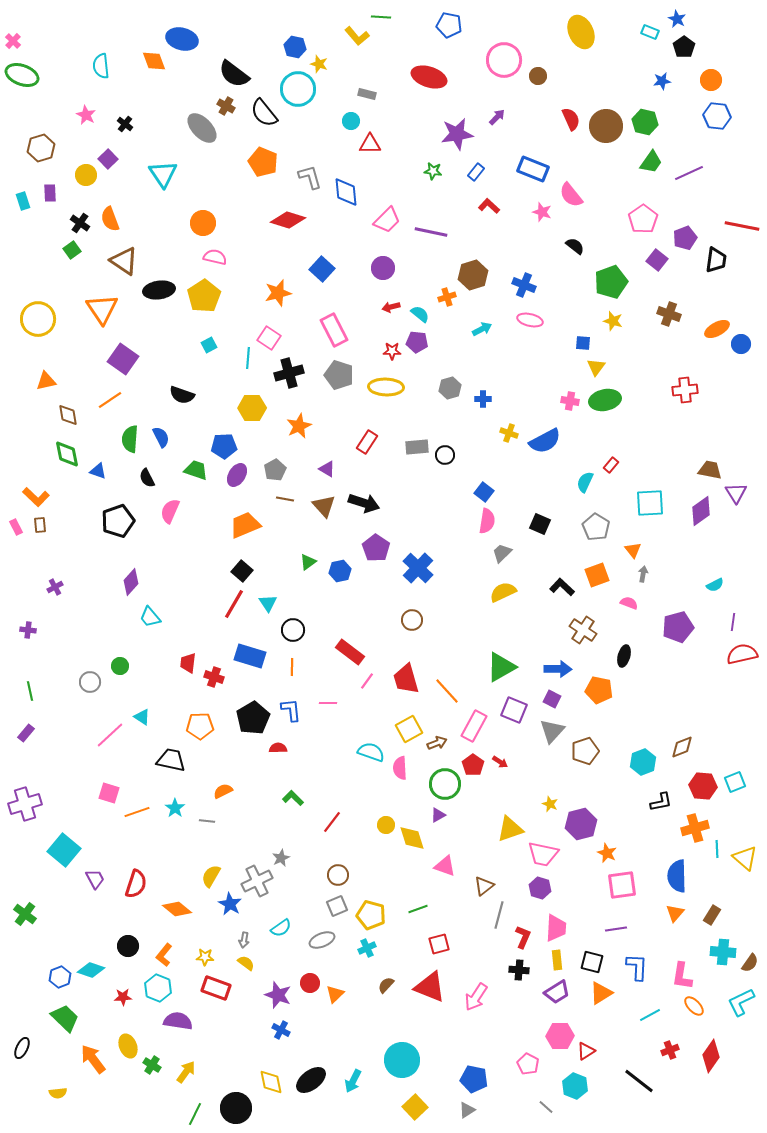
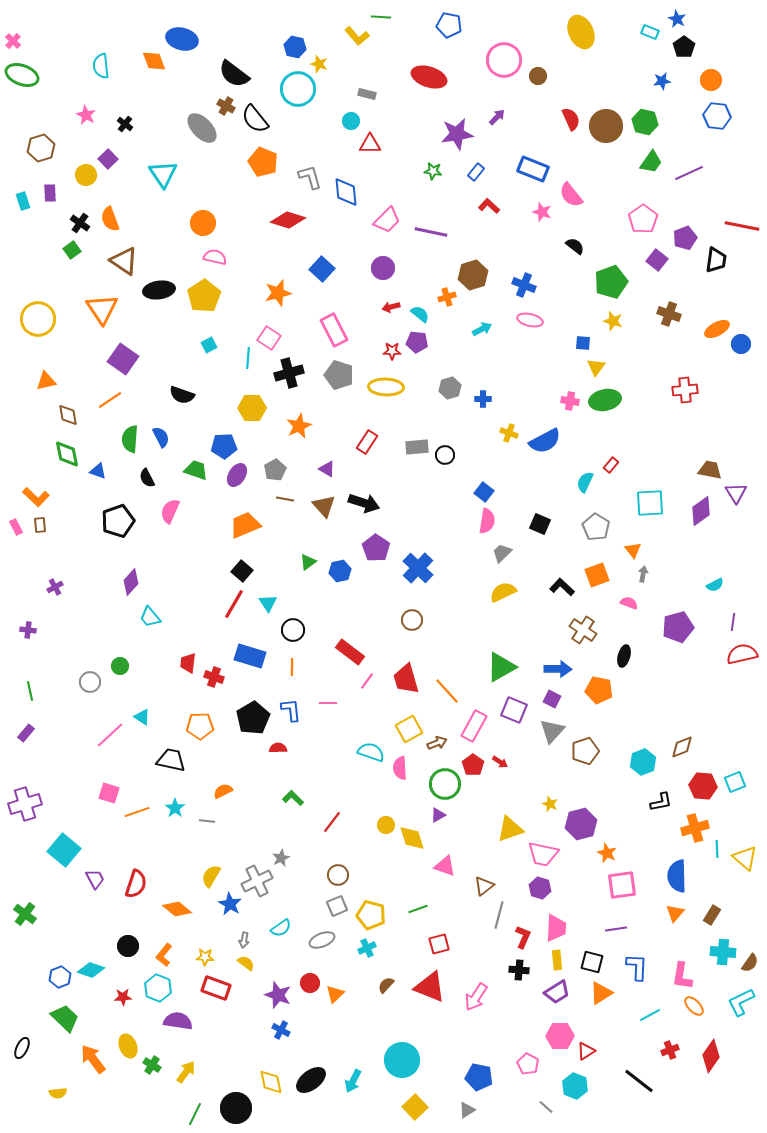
black semicircle at (264, 113): moved 9 px left, 6 px down
blue pentagon at (474, 1079): moved 5 px right, 2 px up
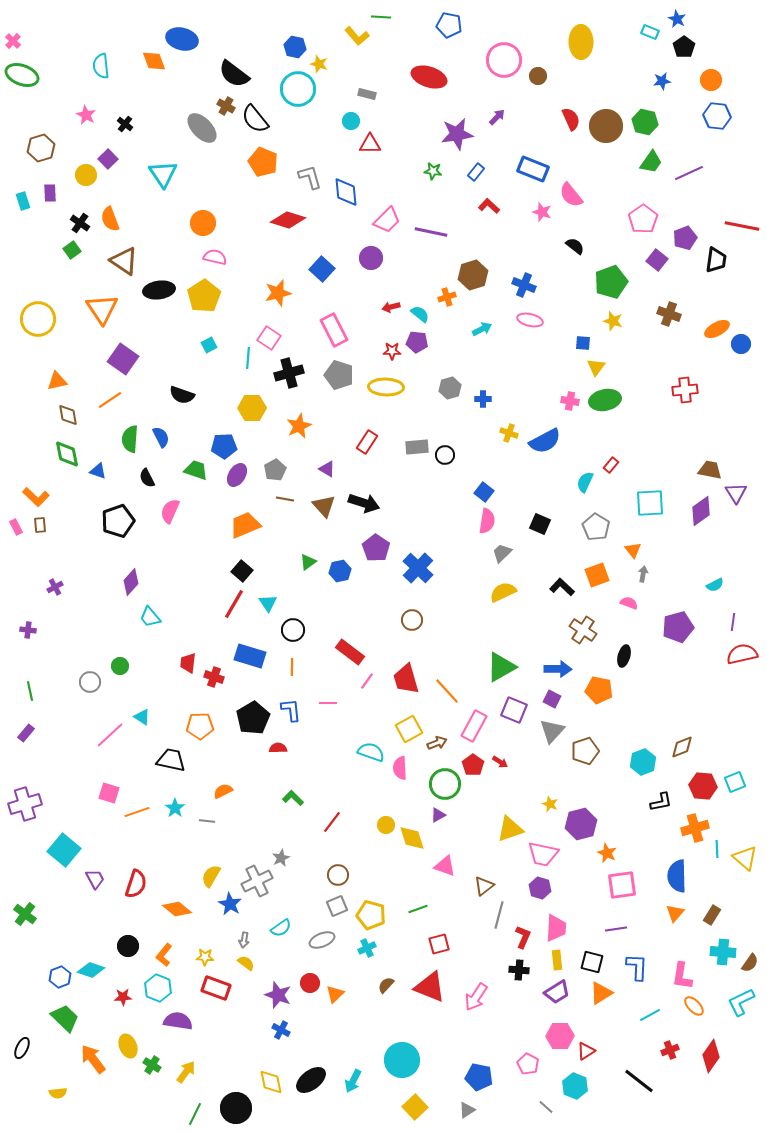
yellow ellipse at (581, 32): moved 10 px down; rotated 24 degrees clockwise
purple circle at (383, 268): moved 12 px left, 10 px up
orange triangle at (46, 381): moved 11 px right
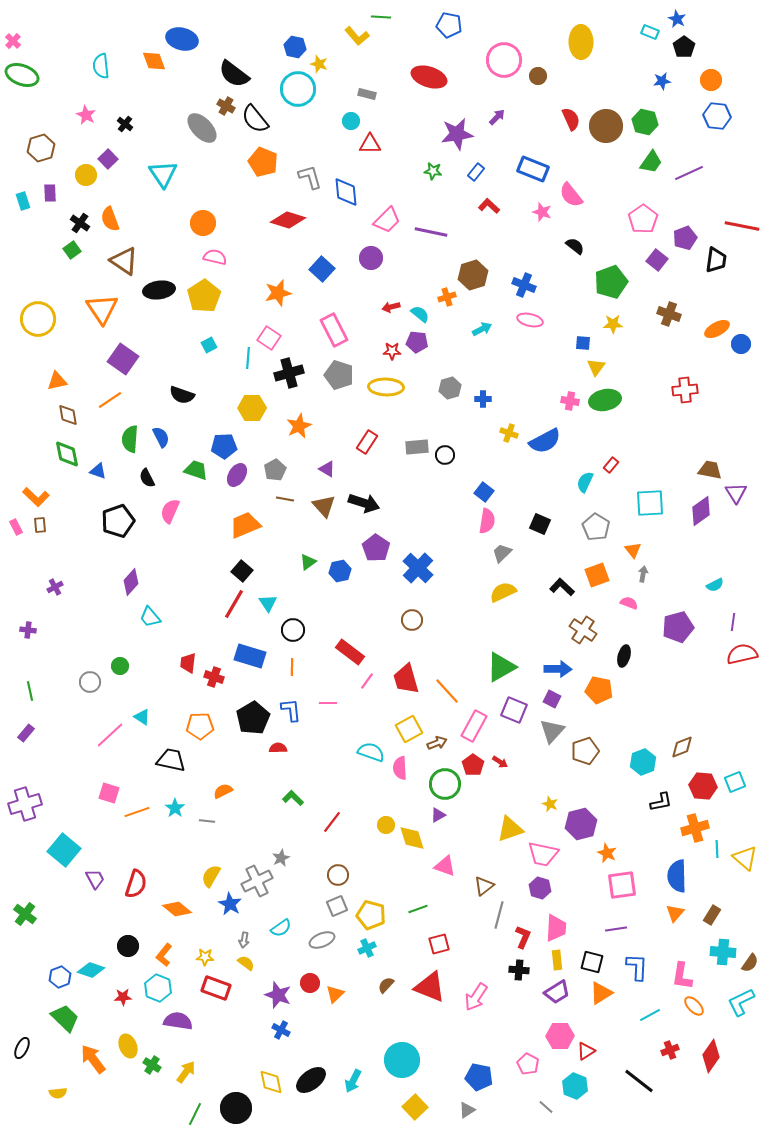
yellow star at (613, 321): moved 3 px down; rotated 18 degrees counterclockwise
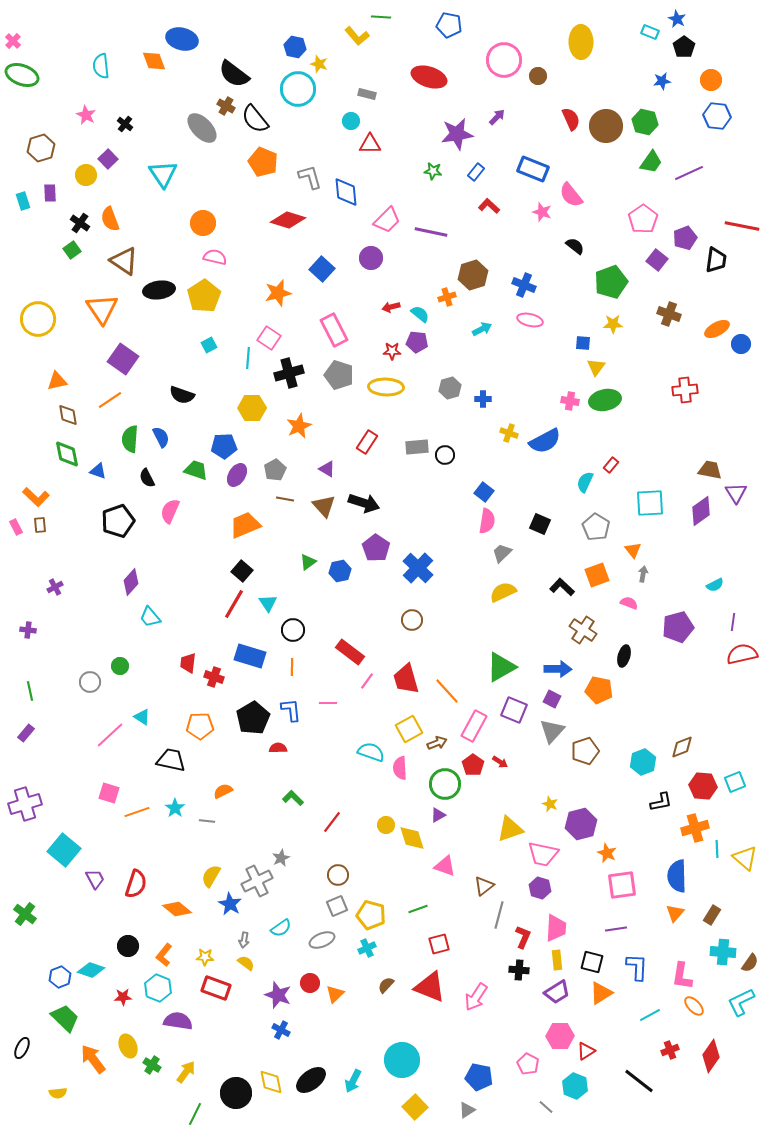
black circle at (236, 1108): moved 15 px up
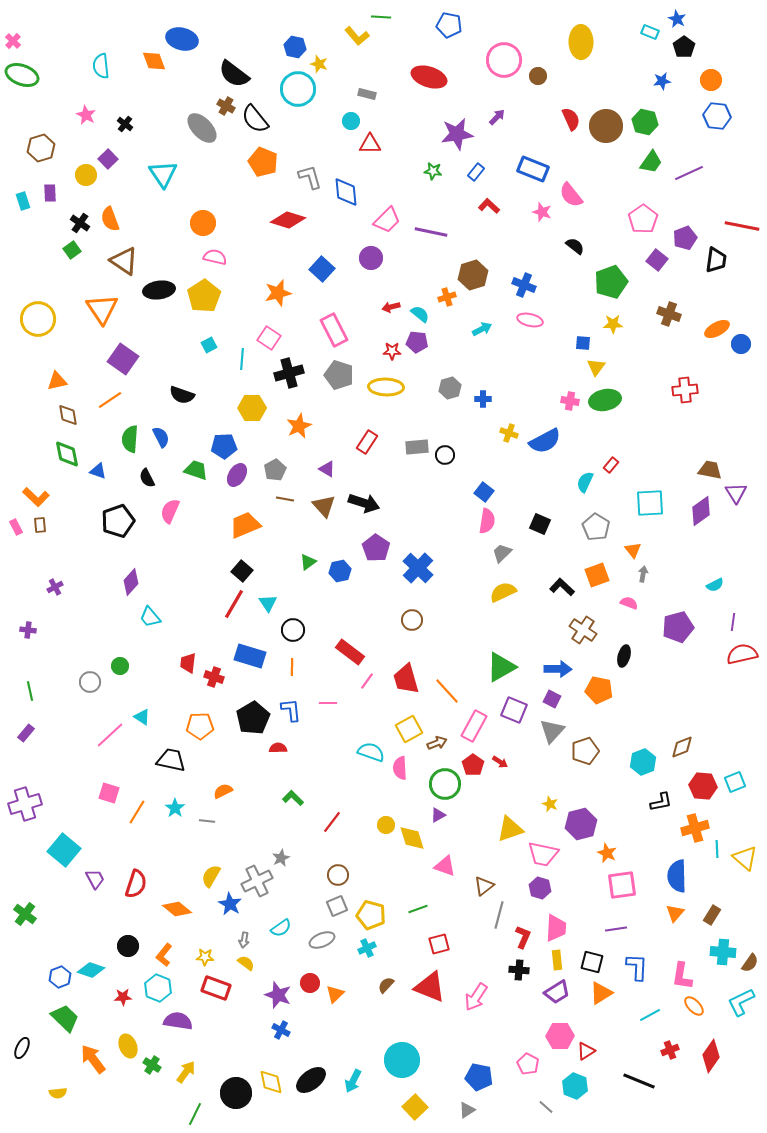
cyan line at (248, 358): moved 6 px left, 1 px down
orange line at (137, 812): rotated 40 degrees counterclockwise
black line at (639, 1081): rotated 16 degrees counterclockwise
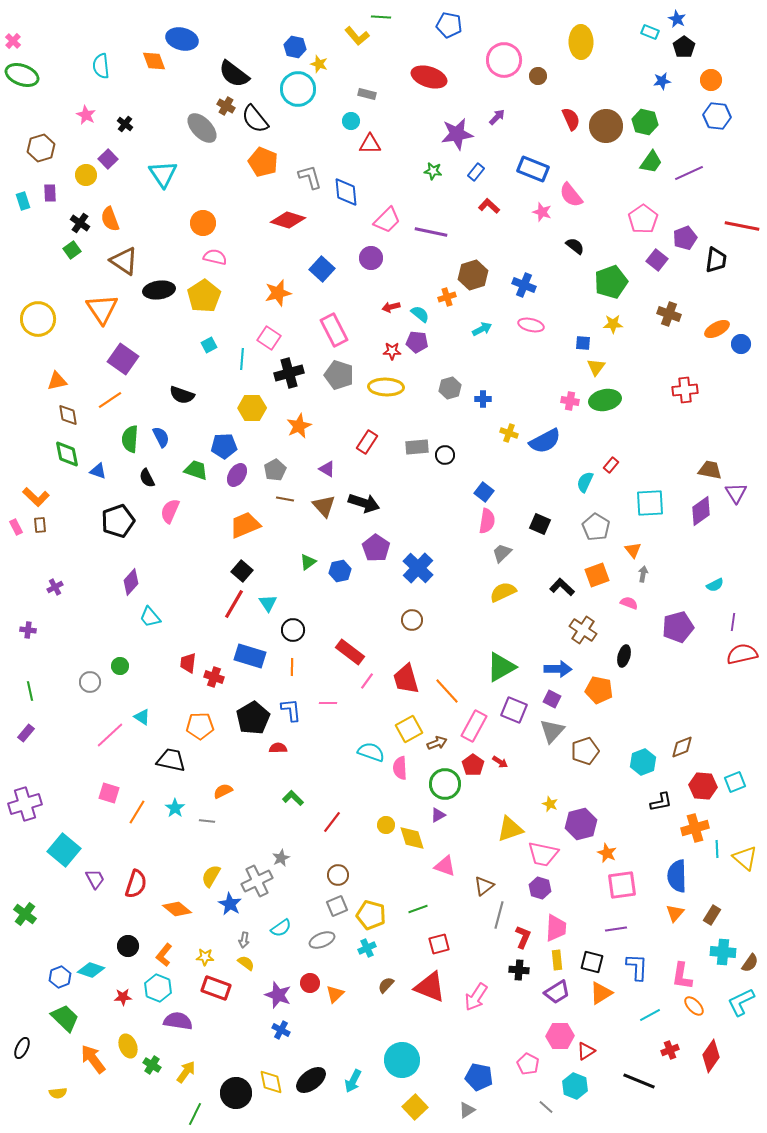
pink ellipse at (530, 320): moved 1 px right, 5 px down
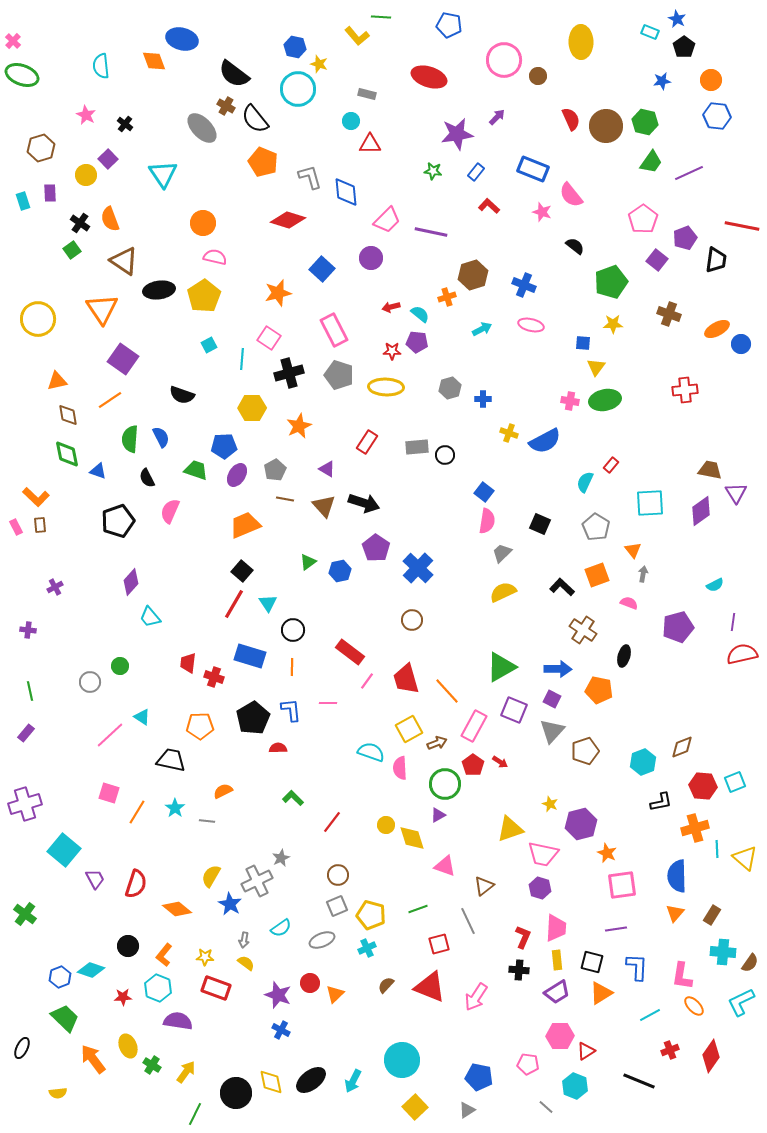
gray line at (499, 915): moved 31 px left, 6 px down; rotated 40 degrees counterclockwise
pink pentagon at (528, 1064): rotated 20 degrees counterclockwise
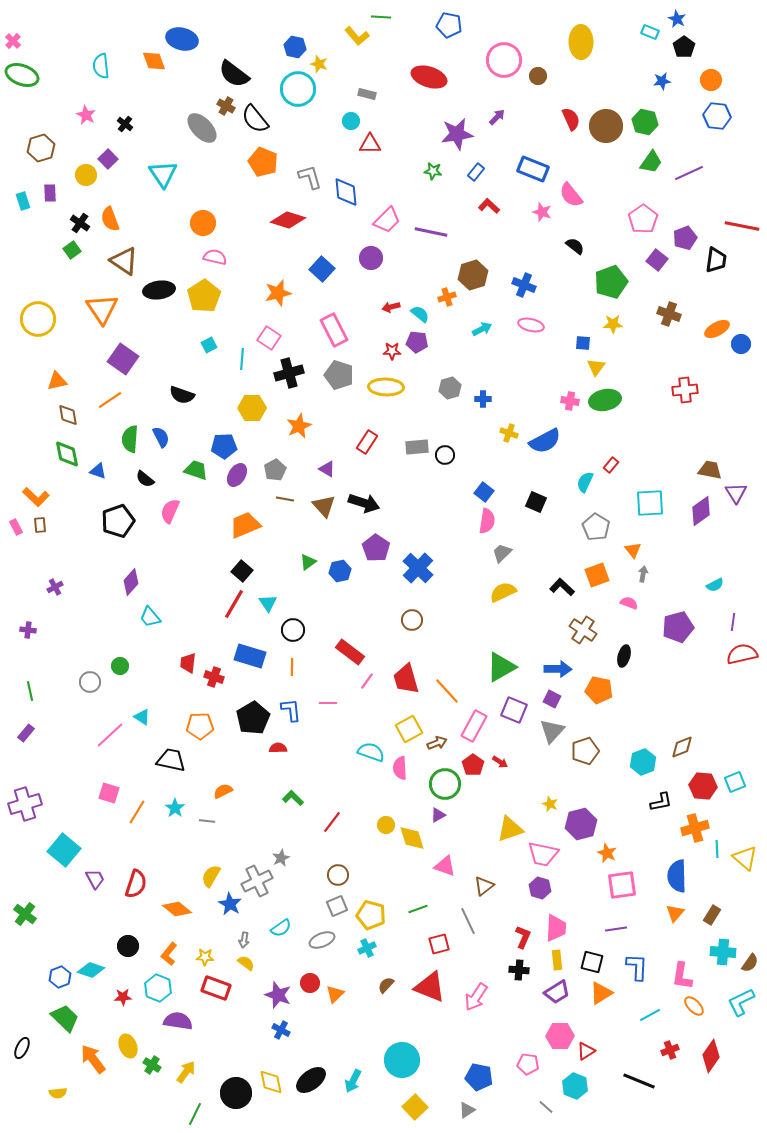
black semicircle at (147, 478): moved 2 px left, 1 px down; rotated 24 degrees counterclockwise
black square at (540, 524): moved 4 px left, 22 px up
orange L-shape at (164, 955): moved 5 px right, 1 px up
